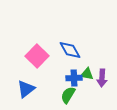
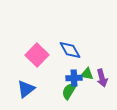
pink square: moved 1 px up
purple arrow: rotated 18 degrees counterclockwise
green semicircle: moved 1 px right, 4 px up
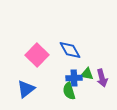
green semicircle: rotated 48 degrees counterclockwise
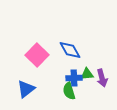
green triangle: rotated 16 degrees counterclockwise
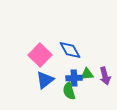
pink square: moved 3 px right
purple arrow: moved 3 px right, 2 px up
blue triangle: moved 19 px right, 9 px up
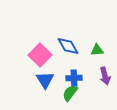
blue diamond: moved 2 px left, 4 px up
green triangle: moved 10 px right, 24 px up
blue triangle: rotated 24 degrees counterclockwise
green semicircle: moved 1 px right, 2 px down; rotated 54 degrees clockwise
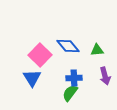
blue diamond: rotated 10 degrees counterclockwise
blue triangle: moved 13 px left, 2 px up
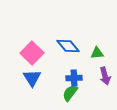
green triangle: moved 3 px down
pink square: moved 8 px left, 2 px up
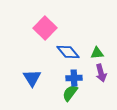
blue diamond: moved 6 px down
pink square: moved 13 px right, 25 px up
purple arrow: moved 4 px left, 3 px up
